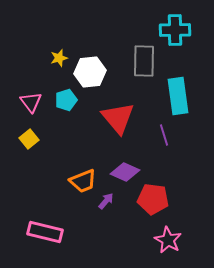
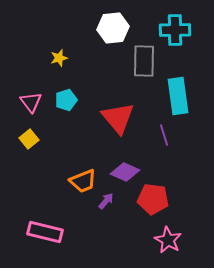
white hexagon: moved 23 px right, 44 px up
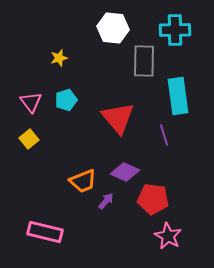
white hexagon: rotated 12 degrees clockwise
pink star: moved 4 px up
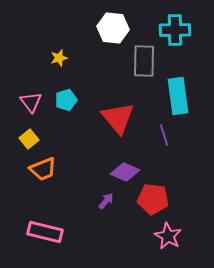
orange trapezoid: moved 40 px left, 12 px up
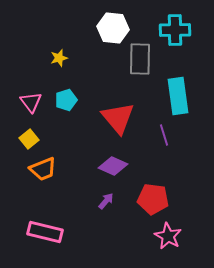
gray rectangle: moved 4 px left, 2 px up
purple diamond: moved 12 px left, 6 px up
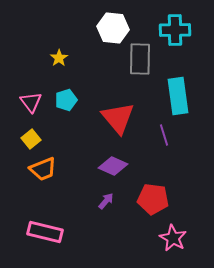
yellow star: rotated 18 degrees counterclockwise
yellow square: moved 2 px right
pink star: moved 5 px right, 2 px down
